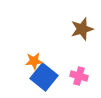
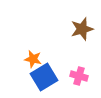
orange star: moved 1 px left, 2 px up; rotated 18 degrees clockwise
blue square: rotated 20 degrees clockwise
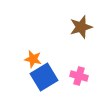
brown star: moved 1 px left, 2 px up
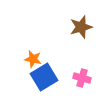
pink cross: moved 3 px right, 2 px down
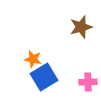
pink cross: moved 6 px right, 4 px down; rotated 18 degrees counterclockwise
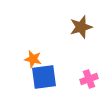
blue square: rotated 24 degrees clockwise
pink cross: moved 1 px right, 3 px up; rotated 18 degrees counterclockwise
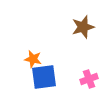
brown star: moved 2 px right
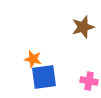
pink cross: moved 2 px down; rotated 30 degrees clockwise
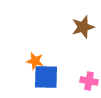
orange star: moved 2 px right, 2 px down
blue square: moved 2 px right; rotated 8 degrees clockwise
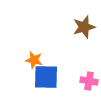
brown star: moved 1 px right
orange star: moved 1 px left, 1 px up
